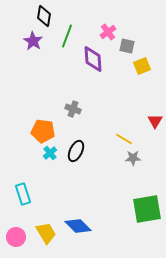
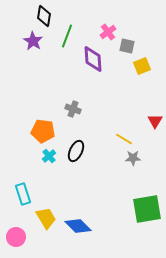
cyan cross: moved 1 px left, 3 px down
yellow trapezoid: moved 15 px up
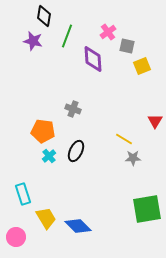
purple star: rotated 18 degrees counterclockwise
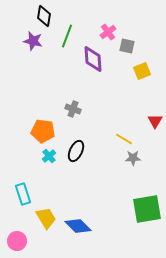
yellow square: moved 5 px down
pink circle: moved 1 px right, 4 px down
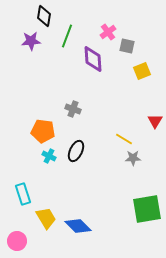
purple star: moved 2 px left; rotated 18 degrees counterclockwise
cyan cross: rotated 24 degrees counterclockwise
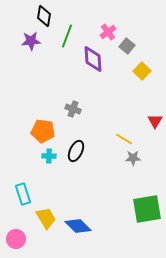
gray square: rotated 28 degrees clockwise
yellow square: rotated 24 degrees counterclockwise
cyan cross: rotated 24 degrees counterclockwise
pink circle: moved 1 px left, 2 px up
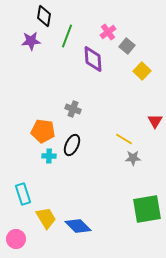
black ellipse: moved 4 px left, 6 px up
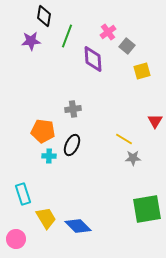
yellow square: rotated 30 degrees clockwise
gray cross: rotated 28 degrees counterclockwise
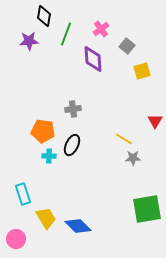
pink cross: moved 7 px left, 3 px up
green line: moved 1 px left, 2 px up
purple star: moved 2 px left
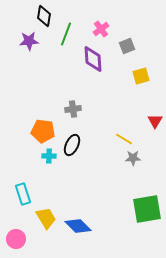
gray square: rotated 28 degrees clockwise
yellow square: moved 1 px left, 5 px down
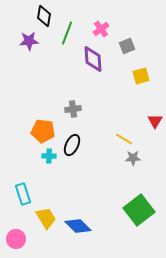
green line: moved 1 px right, 1 px up
green square: moved 8 px left, 1 px down; rotated 28 degrees counterclockwise
